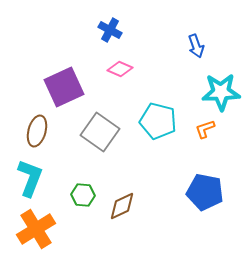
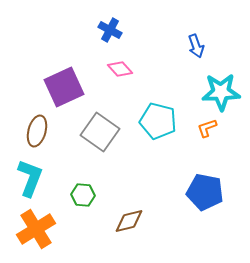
pink diamond: rotated 25 degrees clockwise
orange L-shape: moved 2 px right, 1 px up
brown diamond: moved 7 px right, 15 px down; rotated 12 degrees clockwise
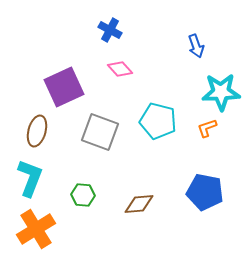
gray square: rotated 15 degrees counterclockwise
brown diamond: moved 10 px right, 17 px up; rotated 8 degrees clockwise
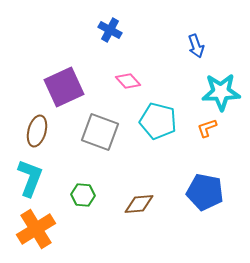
pink diamond: moved 8 px right, 12 px down
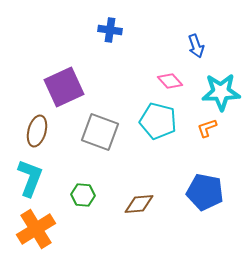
blue cross: rotated 20 degrees counterclockwise
pink diamond: moved 42 px right
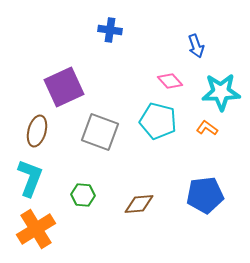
orange L-shape: rotated 55 degrees clockwise
blue pentagon: moved 3 px down; rotated 18 degrees counterclockwise
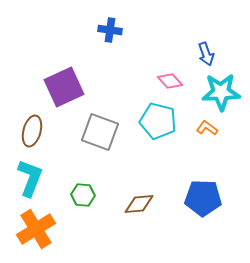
blue arrow: moved 10 px right, 8 px down
brown ellipse: moved 5 px left
blue pentagon: moved 2 px left, 3 px down; rotated 9 degrees clockwise
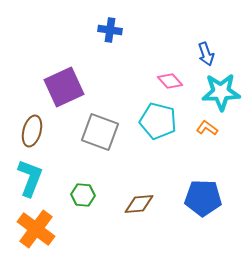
orange cross: rotated 21 degrees counterclockwise
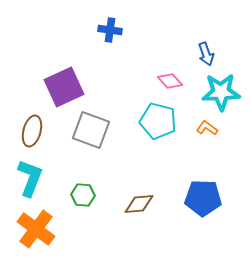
gray square: moved 9 px left, 2 px up
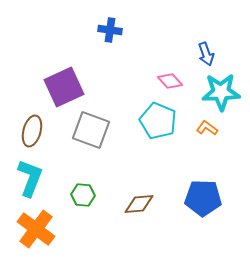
cyan pentagon: rotated 9 degrees clockwise
